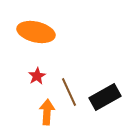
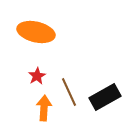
orange arrow: moved 3 px left, 4 px up
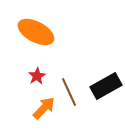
orange ellipse: rotated 15 degrees clockwise
black rectangle: moved 1 px right, 11 px up
orange arrow: rotated 40 degrees clockwise
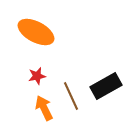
red star: rotated 18 degrees clockwise
brown line: moved 2 px right, 4 px down
orange arrow: rotated 70 degrees counterclockwise
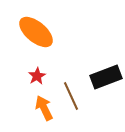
orange ellipse: rotated 12 degrees clockwise
red star: rotated 18 degrees counterclockwise
black rectangle: moved 9 px up; rotated 8 degrees clockwise
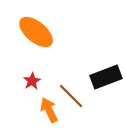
red star: moved 5 px left, 5 px down
brown line: rotated 20 degrees counterclockwise
orange arrow: moved 5 px right, 2 px down
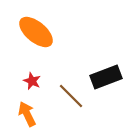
red star: rotated 18 degrees counterclockwise
orange arrow: moved 22 px left, 4 px down
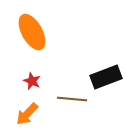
orange ellipse: moved 4 px left; rotated 21 degrees clockwise
brown line: moved 1 px right, 3 px down; rotated 40 degrees counterclockwise
orange arrow: rotated 110 degrees counterclockwise
